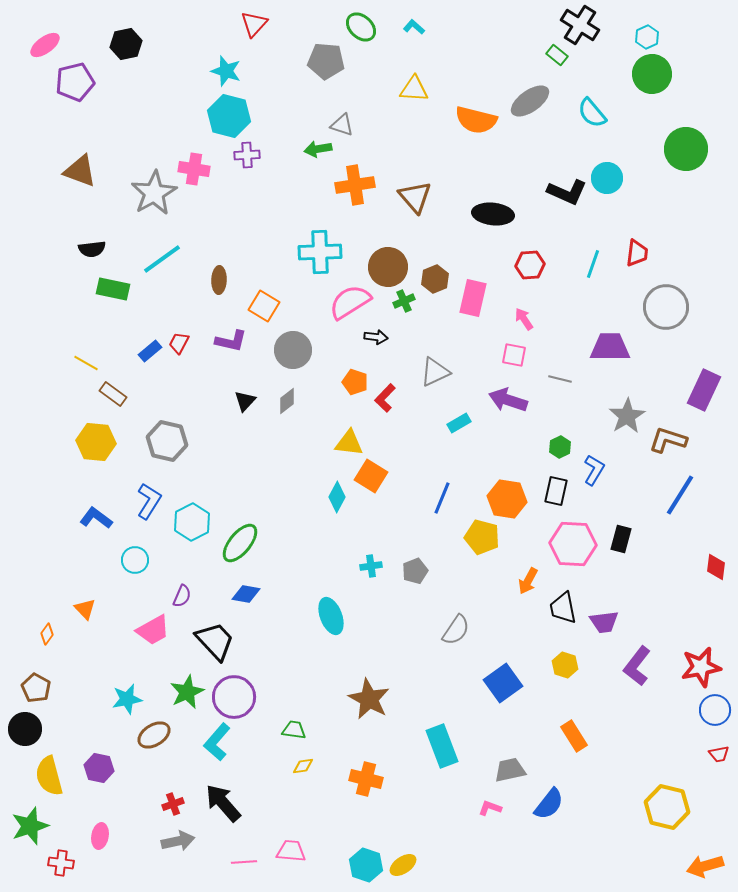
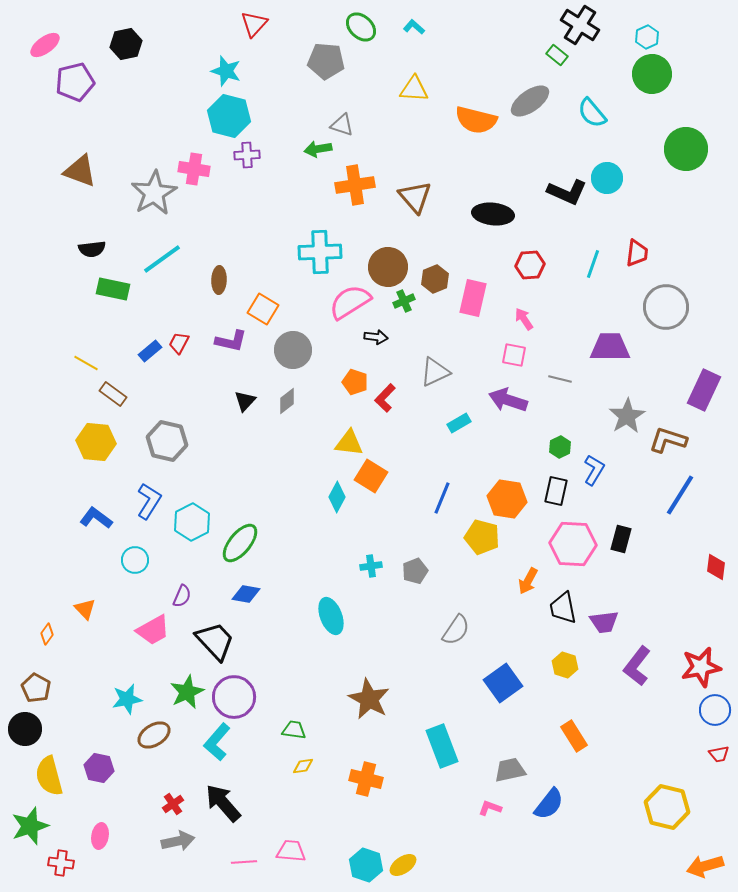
orange square at (264, 306): moved 1 px left, 3 px down
red cross at (173, 804): rotated 15 degrees counterclockwise
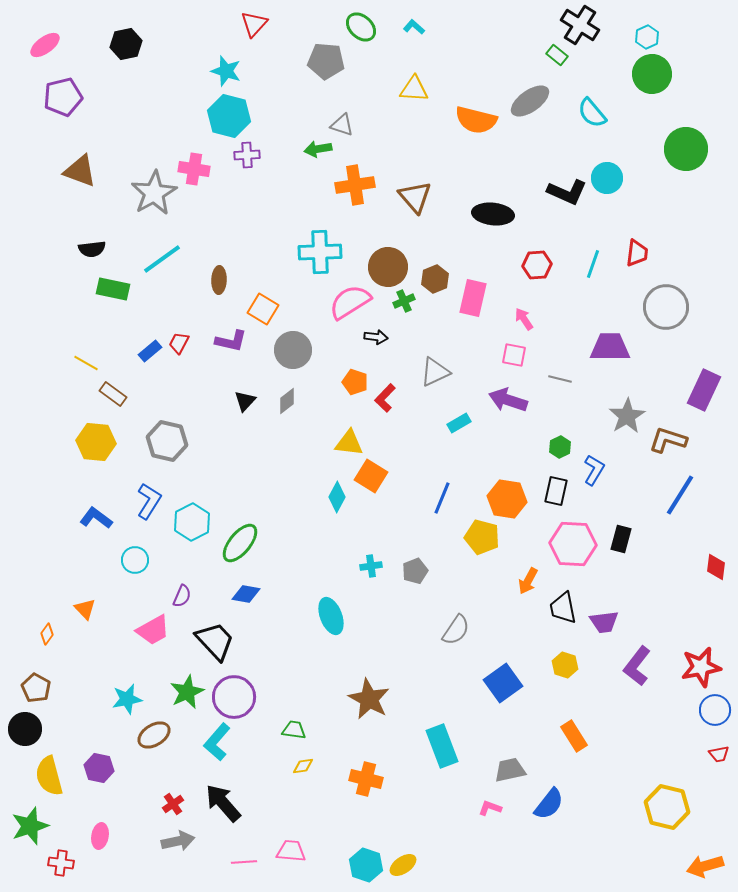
purple pentagon at (75, 82): moved 12 px left, 15 px down
red hexagon at (530, 265): moved 7 px right
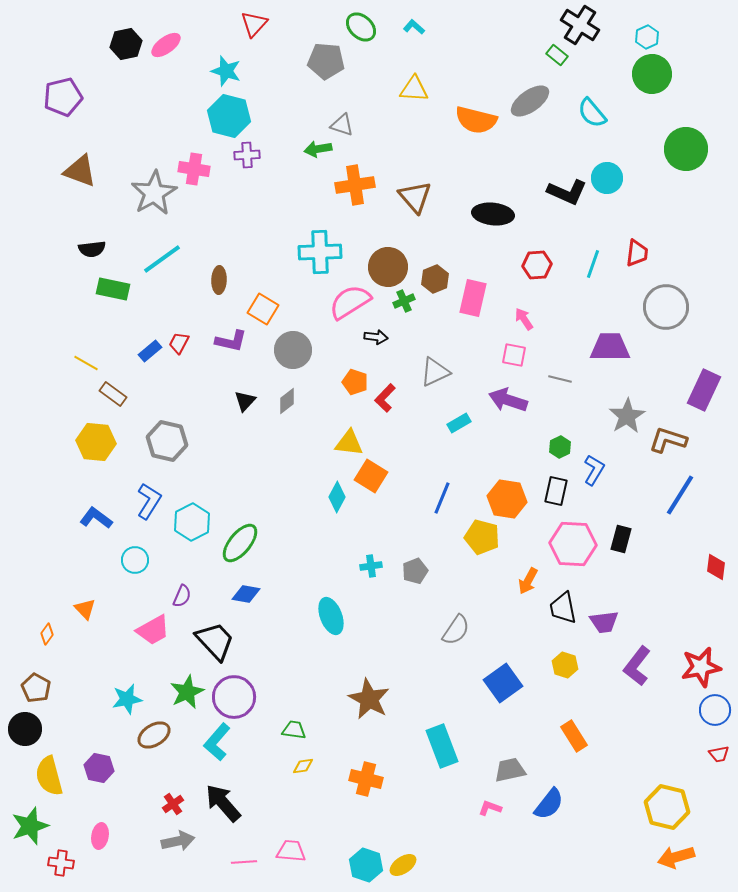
pink ellipse at (45, 45): moved 121 px right
orange arrow at (705, 866): moved 29 px left, 9 px up
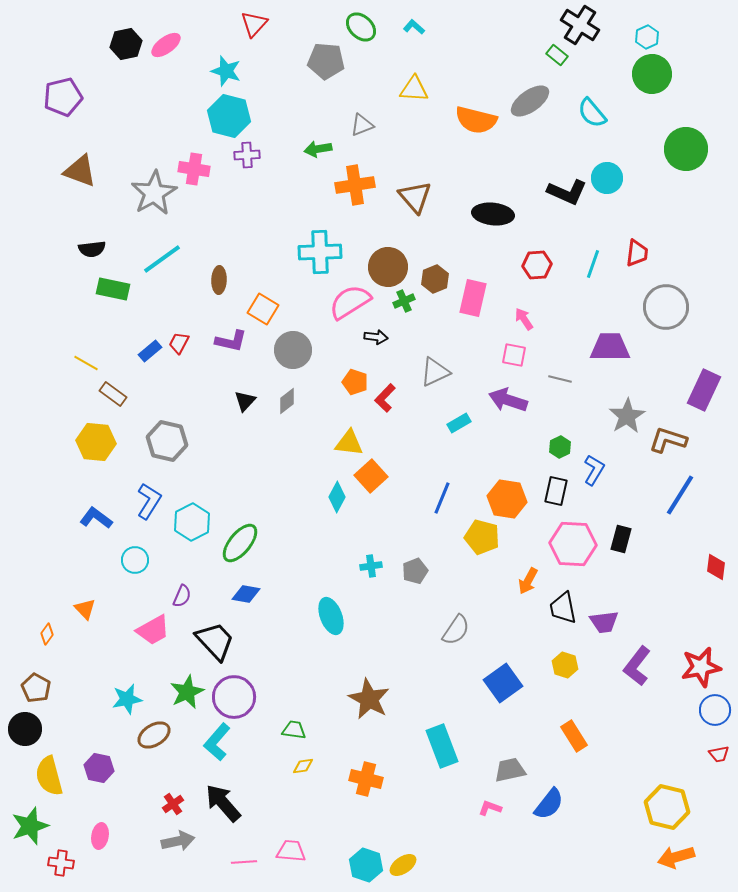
gray triangle at (342, 125): moved 20 px right; rotated 40 degrees counterclockwise
orange square at (371, 476): rotated 16 degrees clockwise
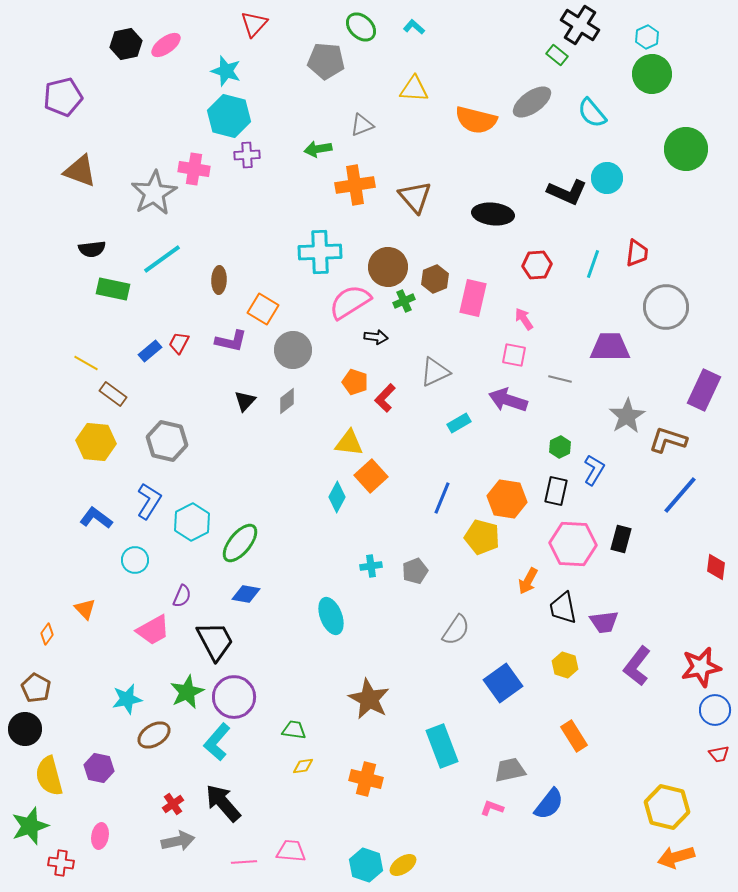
gray ellipse at (530, 101): moved 2 px right, 1 px down
blue line at (680, 495): rotated 9 degrees clockwise
black trapezoid at (215, 641): rotated 15 degrees clockwise
pink L-shape at (490, 808): moved 2 px right
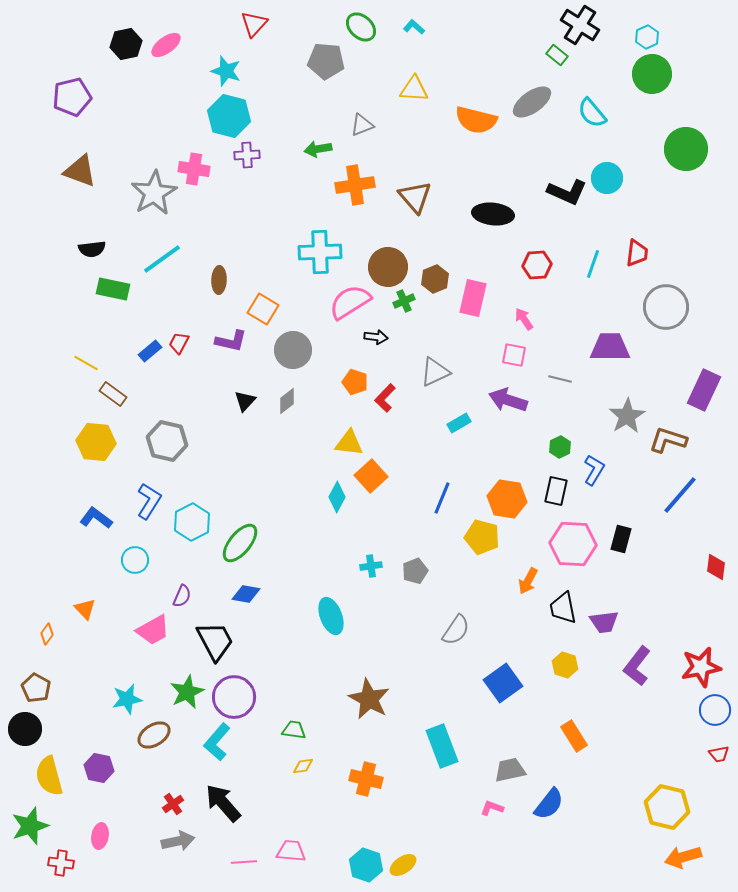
purple pentagon at (63, 97): moved 9 px right
orange arrow at (676, 857): moved 7 px right
